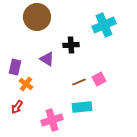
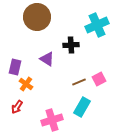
cyan cross: moved 7 px left
cyan rectangle: rotated 54 degrees counterclockwise
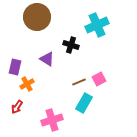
black cross: rotated 21 degrees clockwise
orange cross: moved 1 px right; rotated 24 degrees clockwise
cyan rectangle: moved 2 px right, 4 px up
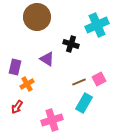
black cross: moved 1 px up
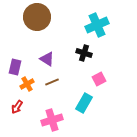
black cross: moved 13 px right, 9 px down
brown line: moved 27 px left
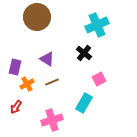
black cross: rotated 21 degrees clockwise
red arrow: moved 1 px left
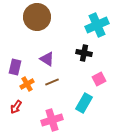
black cross: rotated 28 degrees counterclockwise
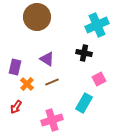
orange cross: rotated 16 degrees counterclockwise
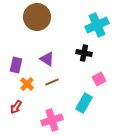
purple rectangle: moved 1 px right, 2 px up
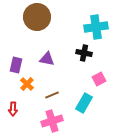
cyan cross: moved 1 px left, 2 px down; rotated 15 degrees clockwise
purple triangle: rotated 21 degrees counterclockwise
brown line: moved 13 px down
red arrow: moved 3 px left, 2 px down; rotated 32 degrees counterclockwise
pink cross: moved 1 px down
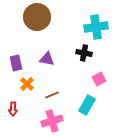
purple rectangle: moved 2 px up; rotated 28 degrees counterclockwise
cyan rectangle: moved 3 px right, 2 px down
